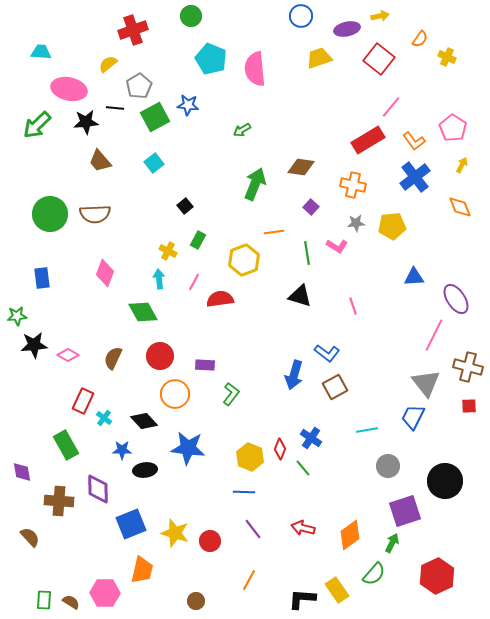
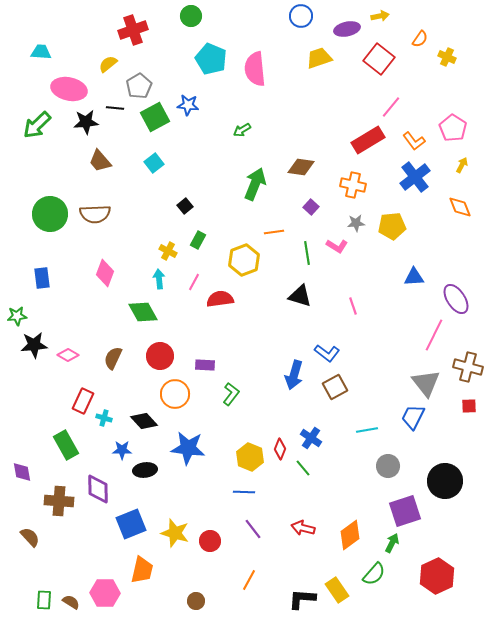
cyan cross at (104, 418): rotated 21 degrees counterclockwise
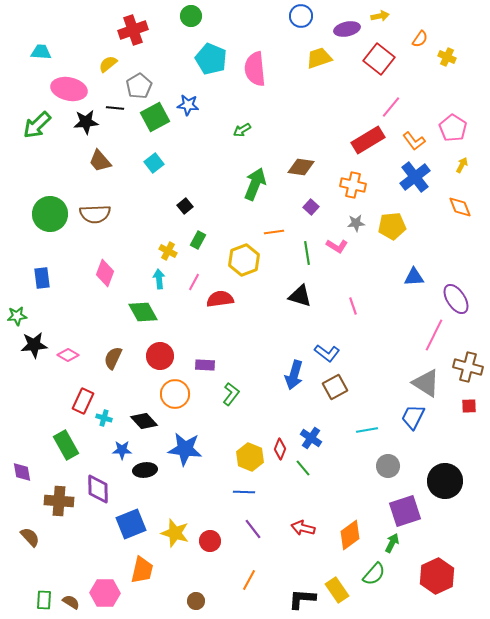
gray triangle at (426, 383): rotated 20 degrees counterclockwise
blue star at (188, 448): moved 3 px left, 1 px down
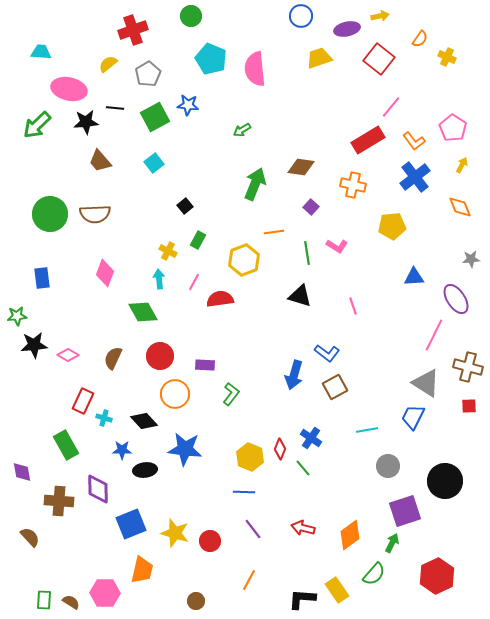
gray pentagon at (139, 86): moved 9 px right, 12 px up
gray star at (356, 223): moved 115 px right, 36 px down
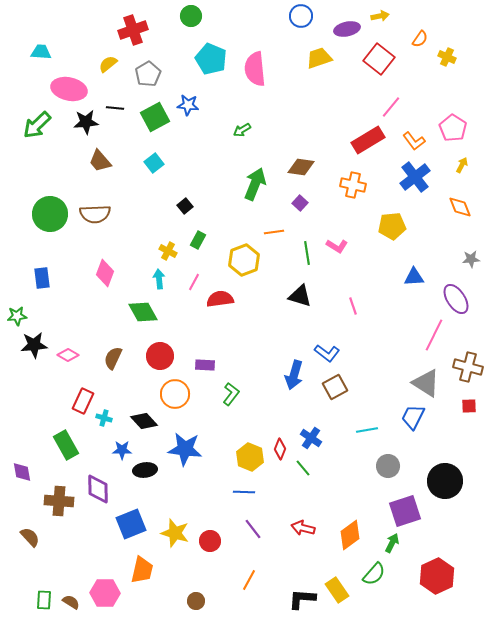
purple square at (311, 207): moved 11 px left, 4 px up
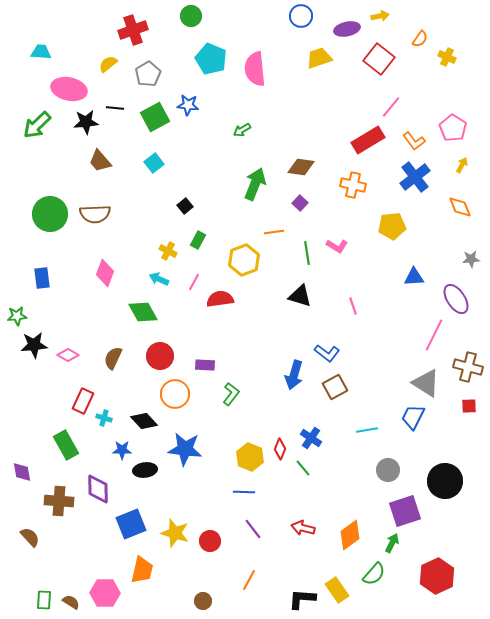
cyan arrow at (159, 279): rotated 60 degrees counterclockwise
gray circle at (388, 466): moved 4 px down
brown circle at (196, 601): moved 7 px right
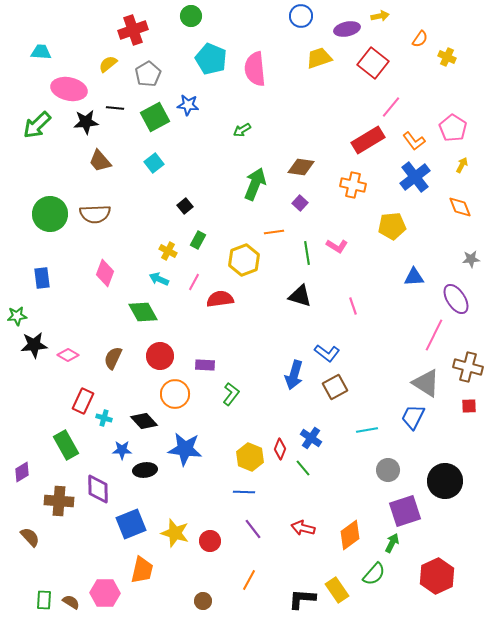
red square at (379, 59): moved 6 px left, 4 px down
purple diamond at (22, 472): rotated 70 degrees clockwise
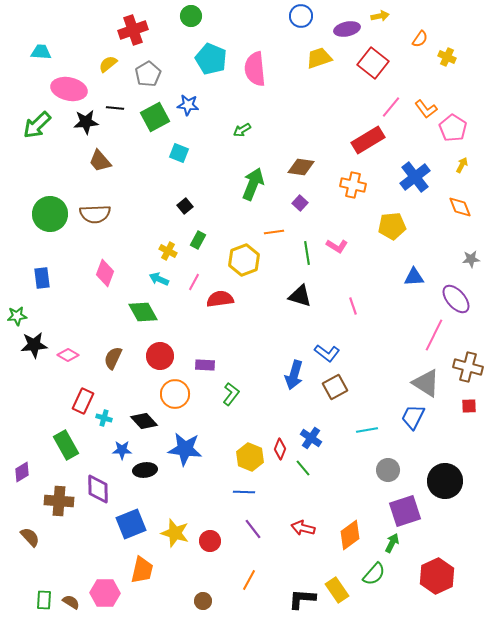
orange L-shape at (414, 141): moved 12 px right, 32 px up
cyan square at (154, 163): moved 25 px right, 10 px up; rotated 30 degrees counterclockwise
green arrow at (255, 184): moved 2 px left
purple ellipse at (456, 299): rotated 8 degrees counterclockwise
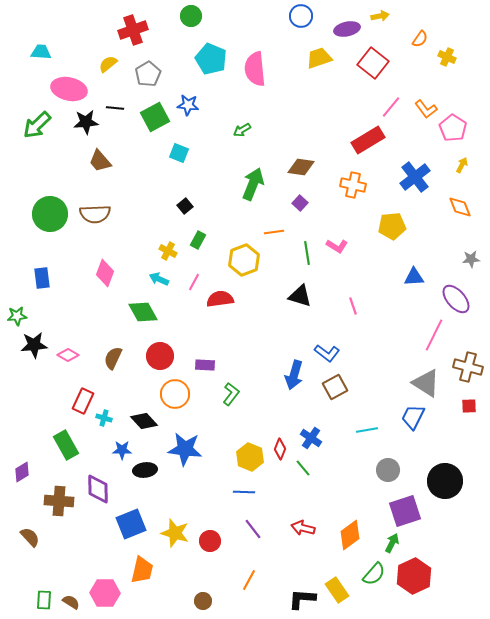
red hexagon at (437, 576): moved 23 px left
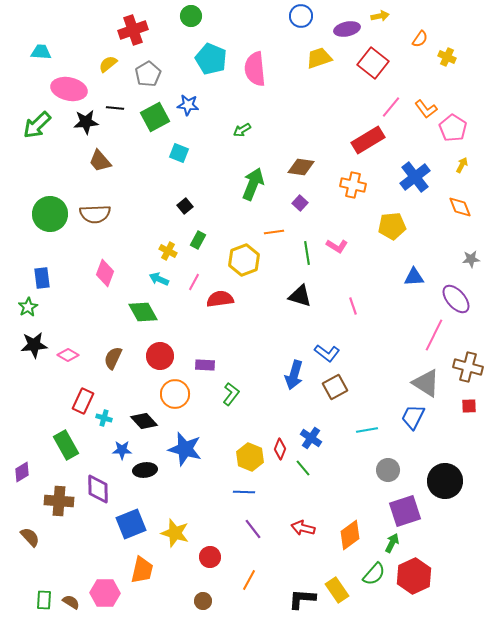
green star at (17, 316): moved 11 px right, 9 px up; rotated 24 degrees counterclockwise
blue star at (185, 449): rotated 8 degrees clockwise
red circle at (210, 541): moved 16 px down
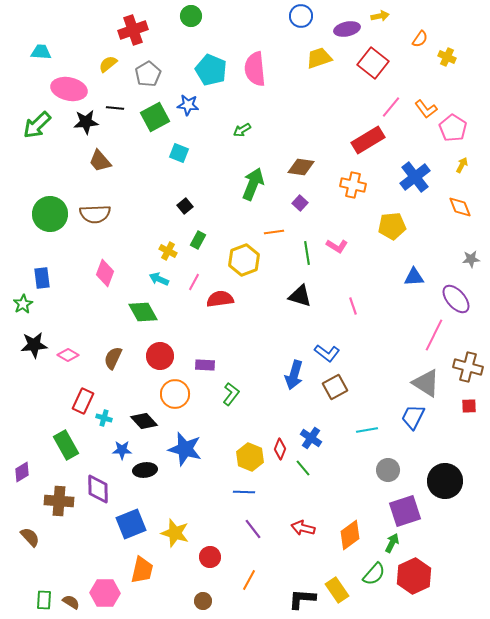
cyan pentagon at (211, 59): moved 11 px down
green star at (28, 307): moved 5 px left, 3 px up
